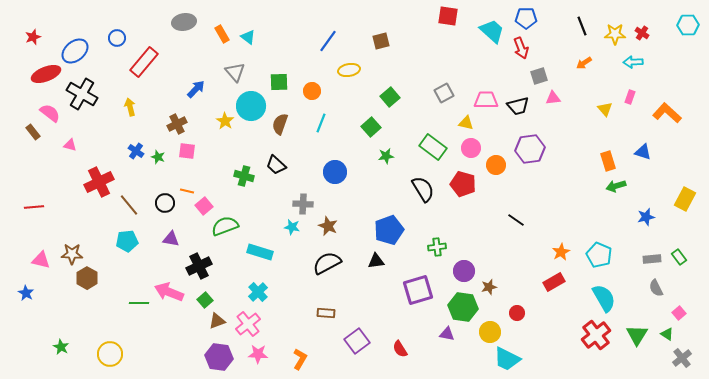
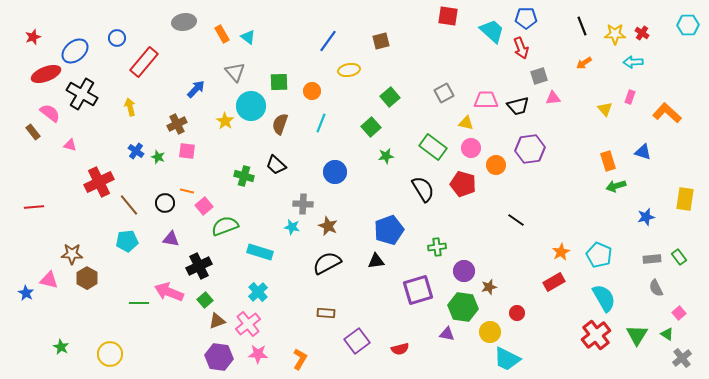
yellow rectangle at (685, 199): rotated 20 degrees counterclockwise
pink triangle at (41, 260): moved 8 px right, 20 px down
red semicircle at (400, 349): rotated 72 degrees counterclockwise
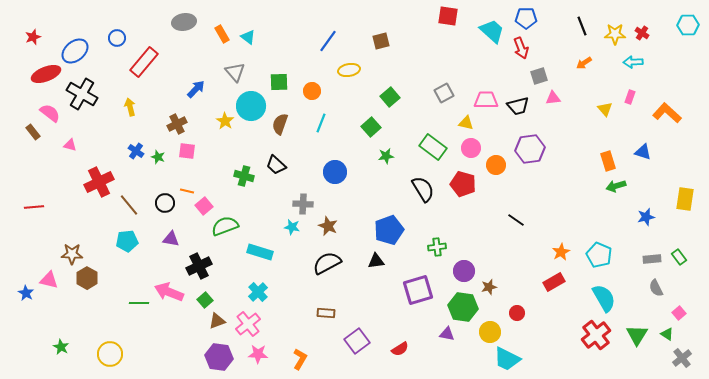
red semicircle at (400, 349): rotated 18 degrees counterclockwise
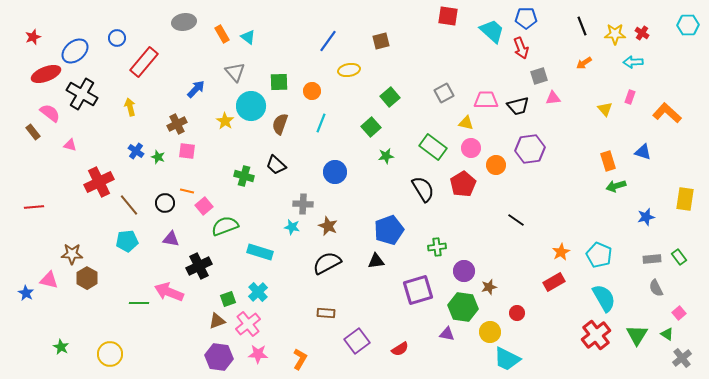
red pentagon at (463, 184): rotated 25 degrees clockwise
green square at (205, 300): moved 23 px right, 1 px up; rotated 21 degrees clockwise
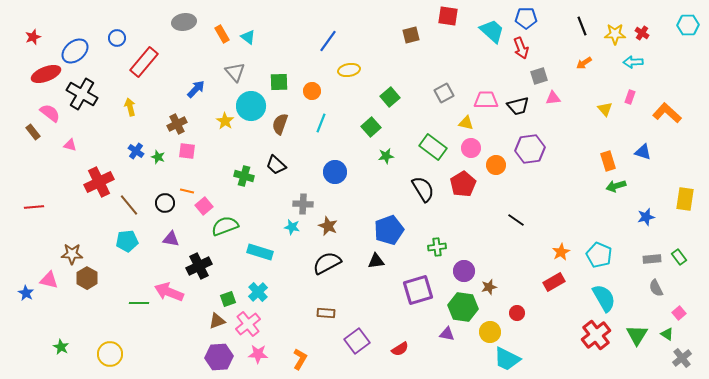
brown square at (381, 41): moved 30 px right, 6 px up
purple hexagon at (219, 357): rotated 12 degrees counterclockwise
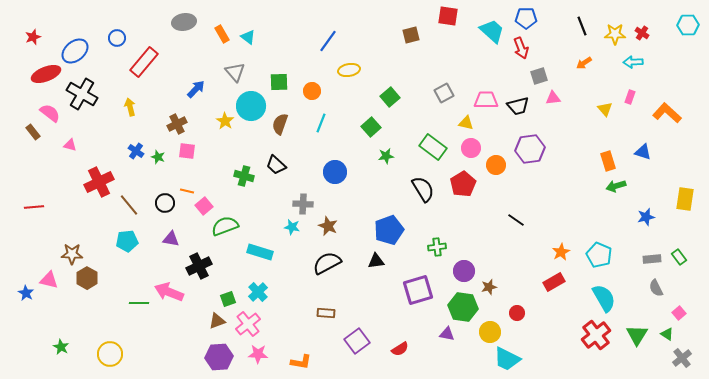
orange L-shape at (300, 359): moved 1 px right, 3 px down; rotated 70 degrees clockwise
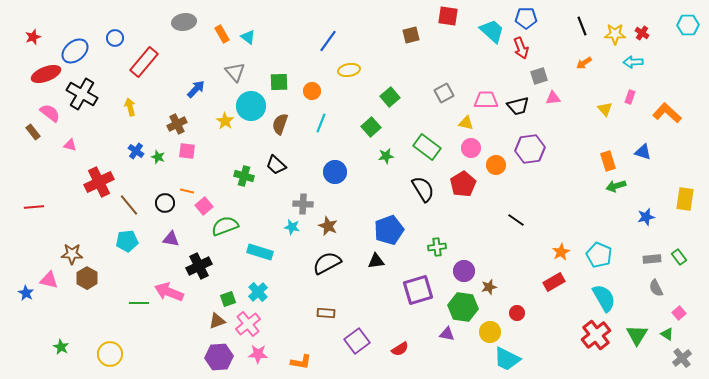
blue circle at (117, 38): moved 2 px left
green rectangle at (433, 147): moved 6 px left
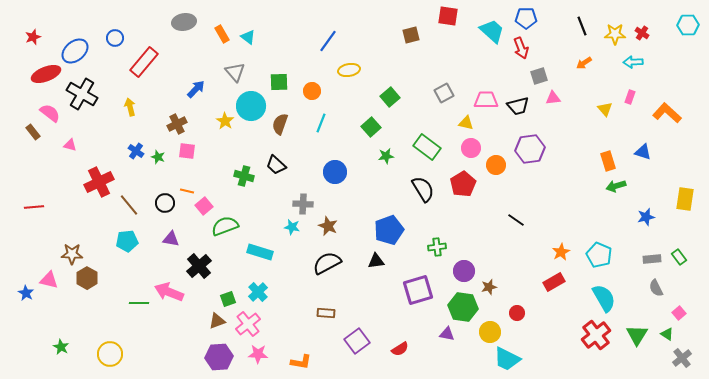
black cross at (199, 266): rotated 15 degrees counterclockwise
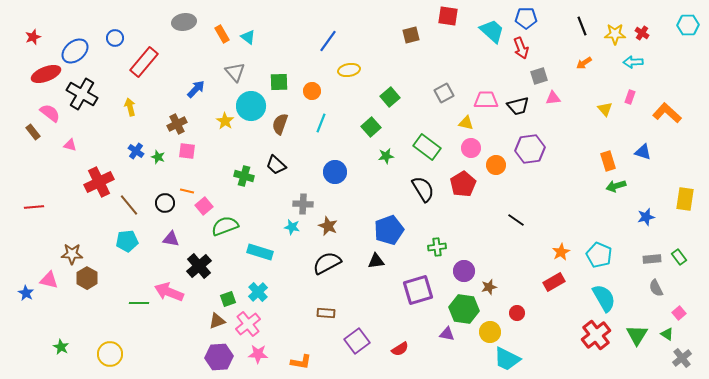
green hexagon at (463, 307): moved 1 px right, 2 px down
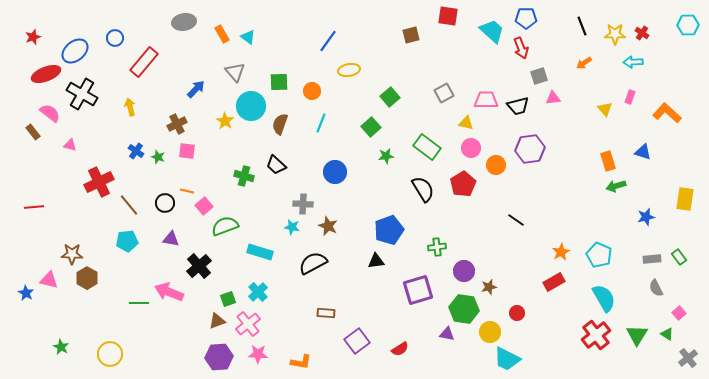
black semicircle at (327, 263): moved 14 px left
gray cross at (682, 358): moved 6 px right
